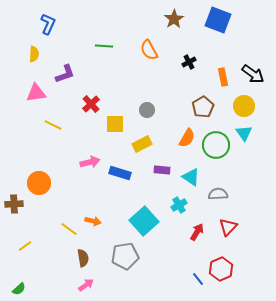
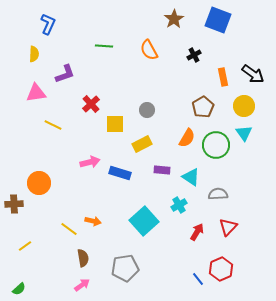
black cross at (189, 62): moved 5 px right, 7 px up
gray pentagon at (125, 256): moved 12 px down
pink arrow at (86, 285): moved 4 px left
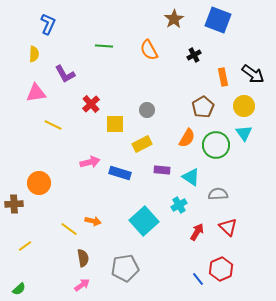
purple L-shape at (65, 74): rotated 80 degrees clockwise
red triangle at (228, 227): rotated 30 degrees counterclockwise
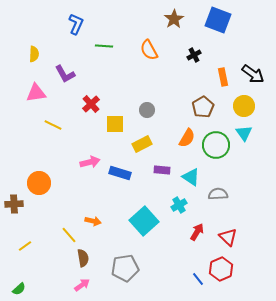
blue L-shape at (48, 24): moved 28 px right
red triangle at (228, 227): moved 10 px down
yellow line at (69, 229): moved 6 px down; rotated 12 degrees clockwise
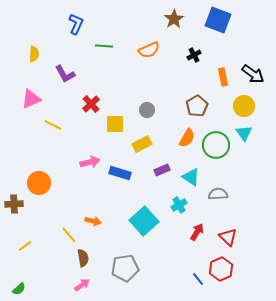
orange semicircle at (149, 50): rotated 85 degrees counterclockwise
pink triangle at (36, 93): moved 5 px left, 6 px down; rotated 15 degrees counterclockwise
brown pentagon at (203, 107): moved 6 px left, 1 px up
purple rectangle at (162, 170): rotated 28 degrees counterclockwise
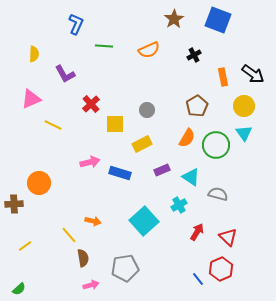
gray semicircle at (218, 194): rotated 18 degrees clockwise
pink arrow at (82, 285): moved 9 px right; rotated 21 degrees clockwise
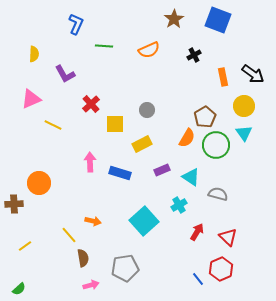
brown pentagon at (197, 106): moved 8 px right, 11 px down
pink arrow at (90, 162): rotated 78 degrees counterclockwise
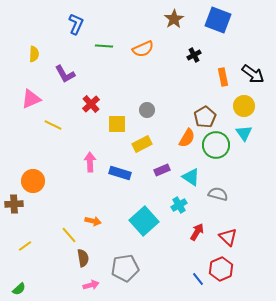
orange semicircle at (149, 50): moved 6 px left, 1 px up
yellow square at (115, 124): moved 2 px right
orange circle at (39, 183): moved 6 px left, 2 px up
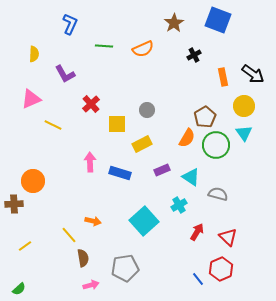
brown star at (174, 19): moved 4 px down
blue L-shape at (76, 24): moved 6 px left
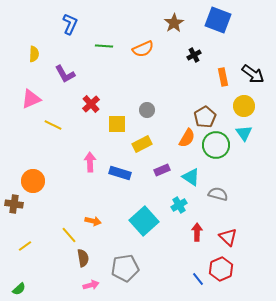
brown cross at (14, 204): rotated 12 degrees clockwise
red arrow at (197, 232): rotated 30 degrees counterclockwise
